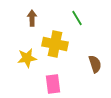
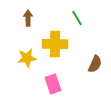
brown arrow: moved 4 px left
yellow cross: rotated 10 degrees counterclockwise
brown semicircle: rotated 42 degrees clockwise
pink rectangle: rotated 12 degrees counterclockwise
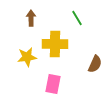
brown arrow: moved 3 px right
yellow star: moved 1 px up
pink rectangle: rotated 30 degrees clockwise
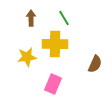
green line: moved 13 px left
pink rectangle: rotated 12 degrees clockwise
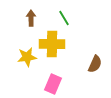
yellow cross: moved 3 px left
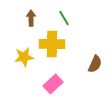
yellow star: moved 3 px left
pink rectangle: rotated 24 degrees clockwise
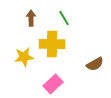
brown semicircle: rotated 36 degrees clockwise
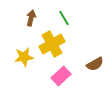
brown arrow: rotated 14 degrees clockwise
yellow cross: rotated 30 degrees counterclockwise
pink rectangle: moved 8 px right, 8 px up
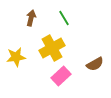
yellow cross: moved 4 px down
yellow star: moved 8 px left
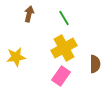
brown arrow: moved 2 px left, 4 px up
yellow cross: moved 12 px right
brown semicircle: rotated 60 degrees counterclockwise
pink rectangle: rotated 12 degrees counterclockwise
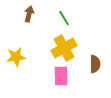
pink rectangle: rotated 36 degrees counterclockwise
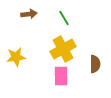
brown arrow: rotated 70 degrees clockwise
yellow cross: moved 1 px left, 1 px down
